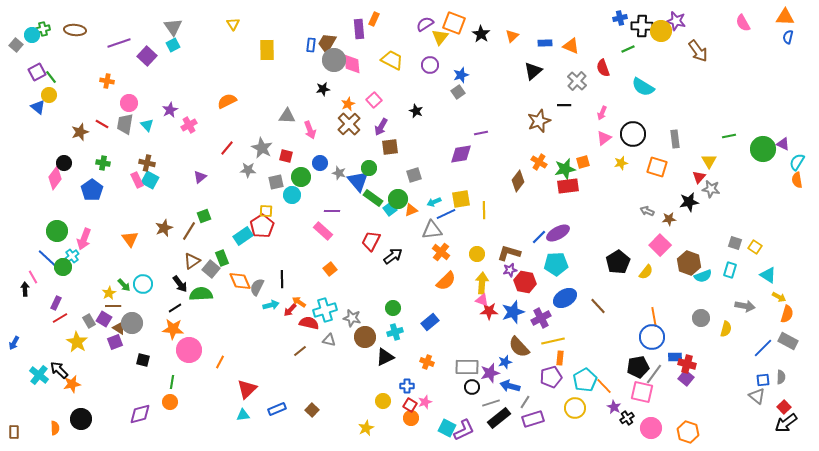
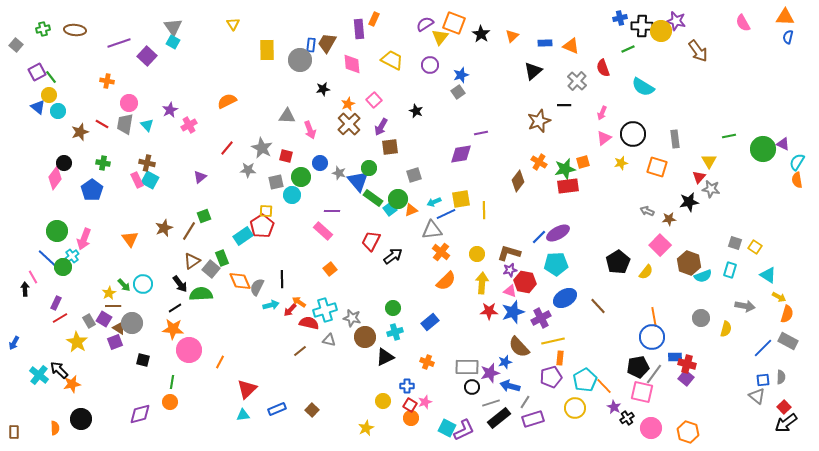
cyan circle at (32, 35): moved 26 px right, 76 px down
cyan square at (173, 45): moved 3 px up; rotated 32 degrees counterclockwise
gray circle at (334, 60): moved 34 px left
pink triangle at (482, 300): moved 28 px right, 9 px up
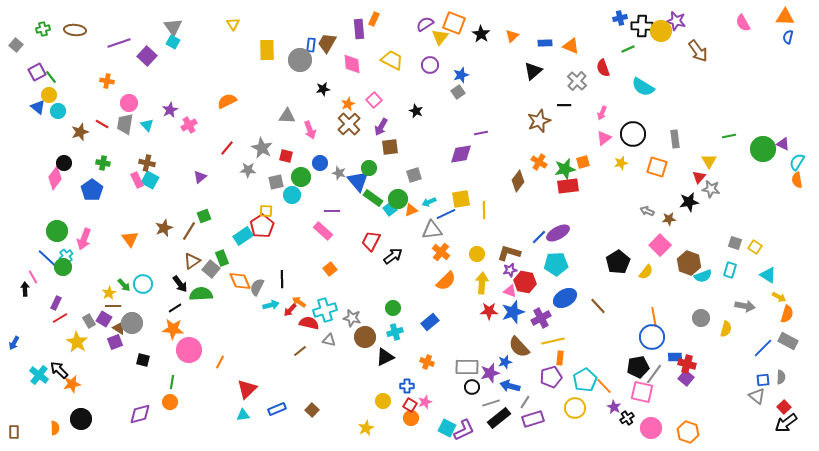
cyan arrow at (434, 202): moved 5 px left
cyan cross at (72, 256): moved 6 px left
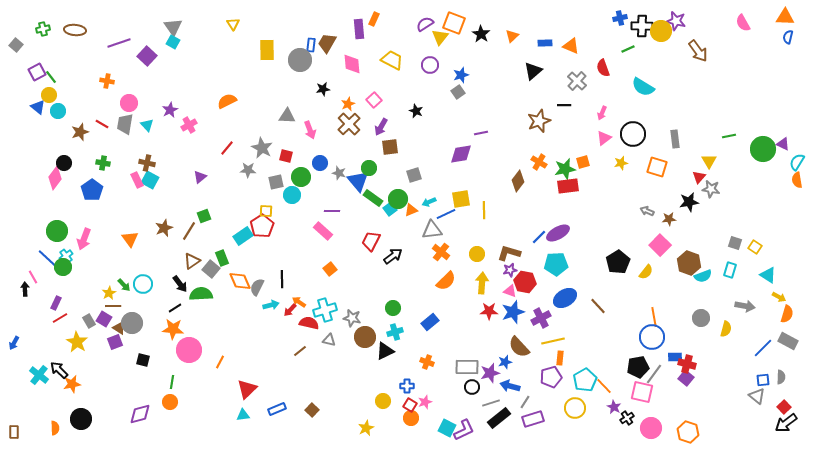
black triangle at (385, 357): moved 6 px up
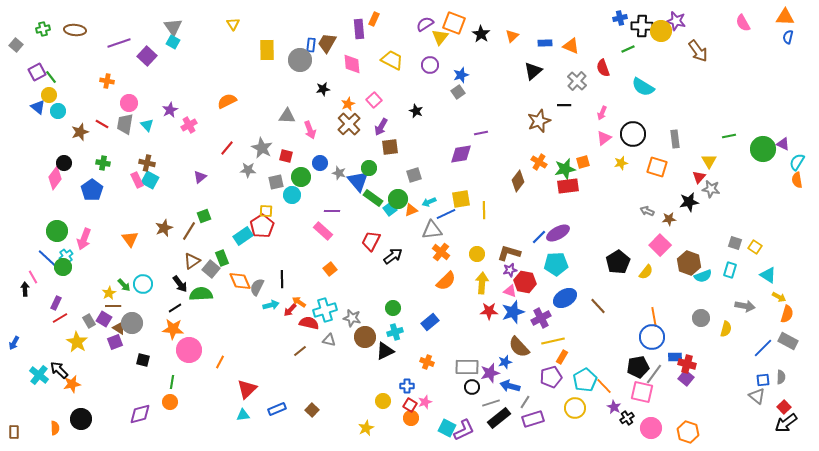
orange rectangle at (560, 358): moved 2 px right, 1 px up; rotated 24 degrees clockwise
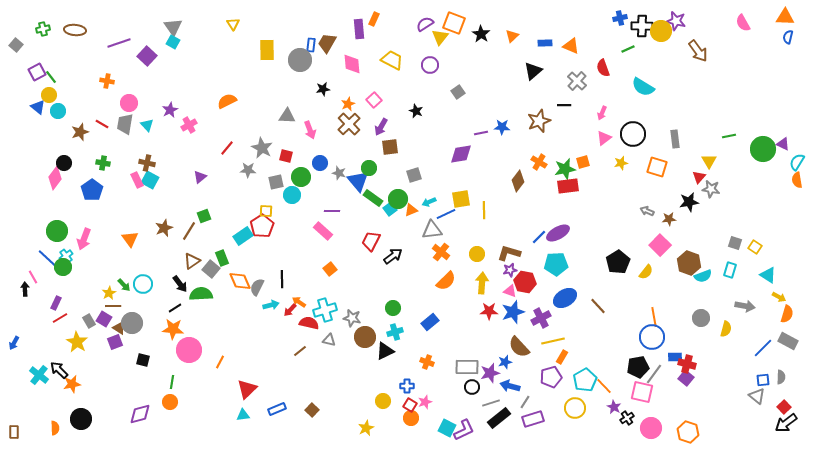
blue star at (461, 75): moved 41 px right, 52 px down; rotated 21 degrees clockwise
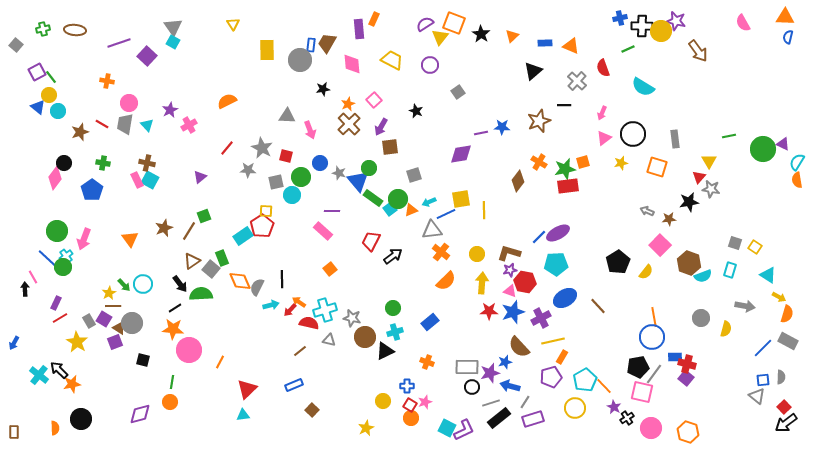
blue rectangle at (277, 409): moved 17 px right, 24 px up
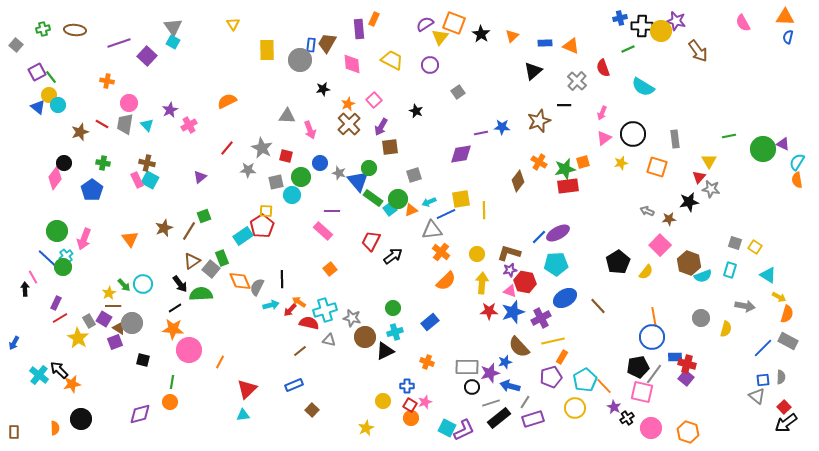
cyan circle at (58, 111): moved 6 px up
yellow star at (77, 342): moved 1 px right, 4 px up
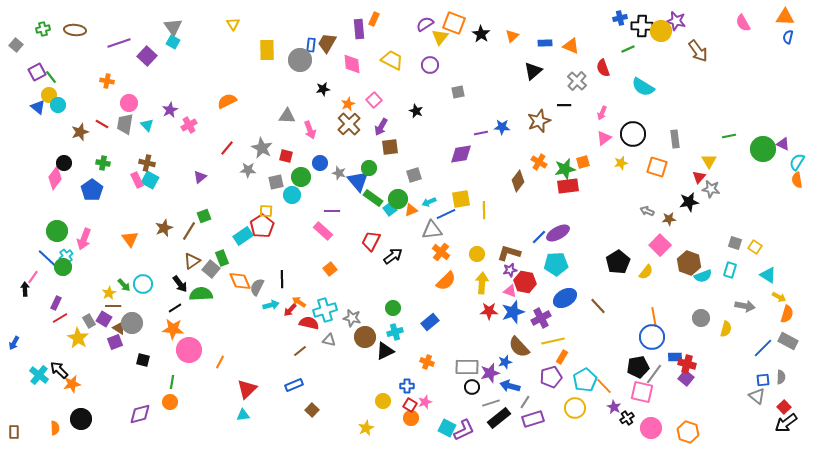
gray square at (458, 92): rotated 24 degrees clockwise
pink line at (33, 277): rotated 64 degrees clockwise
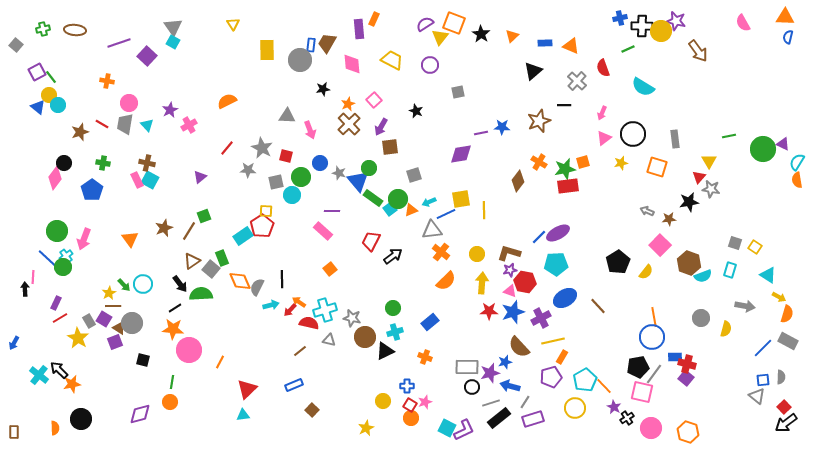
pink line at (33, 277): rotated 32 degrees counterclockwise
orange cross at (427, 362): moved 2 px left, 5 px up
